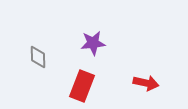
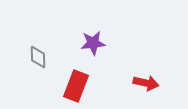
red rectangle: moved 6 px left
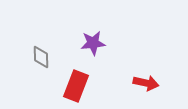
gray diamond: moved 3 px right
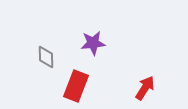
gray diamond: moved 5 px right
red arrow: moved 1 px left, 5 px down; rotated 70 degrees counterclockwise
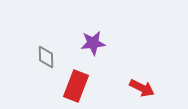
red arrow: moved 3 px left; rotated 85 degrees clockwise
